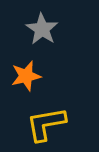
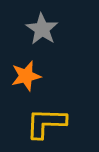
yellow L-shape: moved 1 px up; rotated 12 degrees clockwise
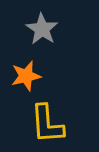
yellow L-shape: moved 1 px right, 1 px down; rotated 96 degrees counterclockwise
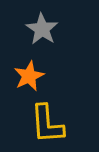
orange star: moved 3 px right; rotated 12 degrees counterclockwise
